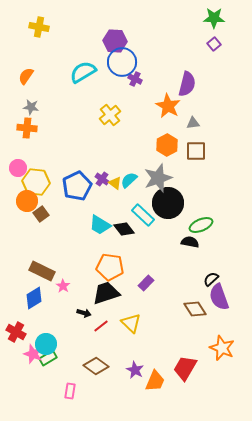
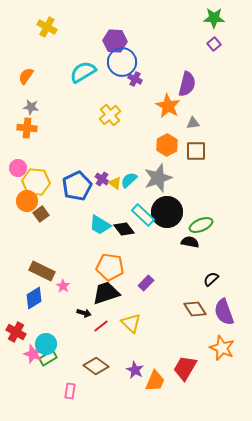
yellow cross at (39, 27): moved 8 px right; rotated 18 degrees clockwise
black circle at (168, 203): moved 1 px left, 9 px down
purple semicircle at (219, 297): moved 5 px right, 15 px down
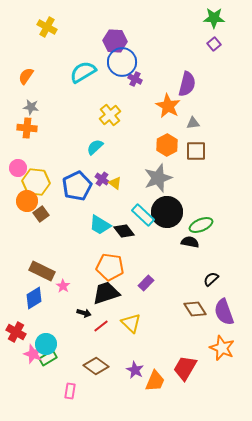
cyan semicircle at (129, 180): moved 34 px left, 33 px up
black diamond at (124, 229): moved 2 px down
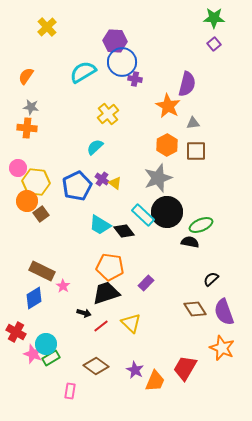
yellow cross at (47, 27): rotated 18 degrees clockwise
purple cross at (135, 79): rotated 16 degrees counterclockwise
yellow cross at (110, 115): moved 2 px left, 1 px up
green rectangle at (48, 358): moved 3 px right
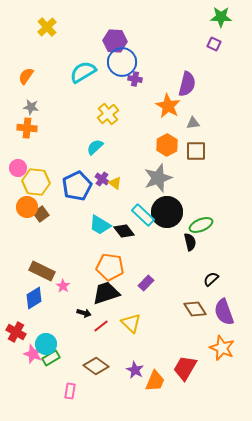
green star at (214, 18): moved 7 px right, 1 px up
purple square at (214, 44): rotated 24 degrees counterclockwise
orange circle at (27, 201): moved 6 px down
black semicircle at (190, 242): rotated 66 degrees clockwise
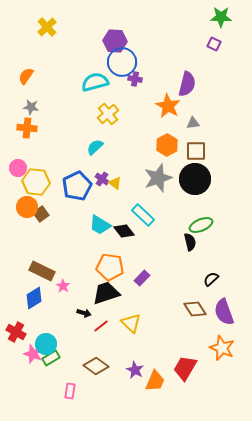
cyan semicircle at (83, 72): moved 12 px right, 10 px down; rotated 16 degrees clockwise
black circle at (167, 212): moved 28 px right, 33 px up
purple rectangle at (146, 283): moved 4 px left, 5 px up
